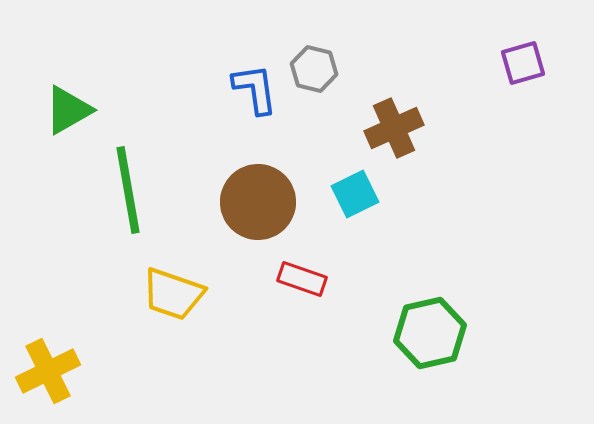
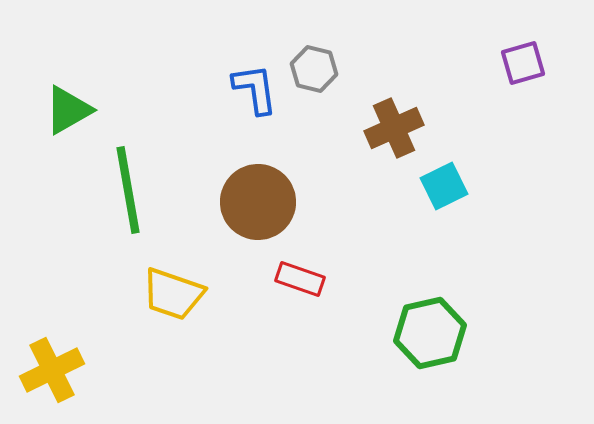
cyan square: moved 89 px right, 8 px up
red rectangle: moved 2 px left
yellow cross: moved 4 px right, 1 px up
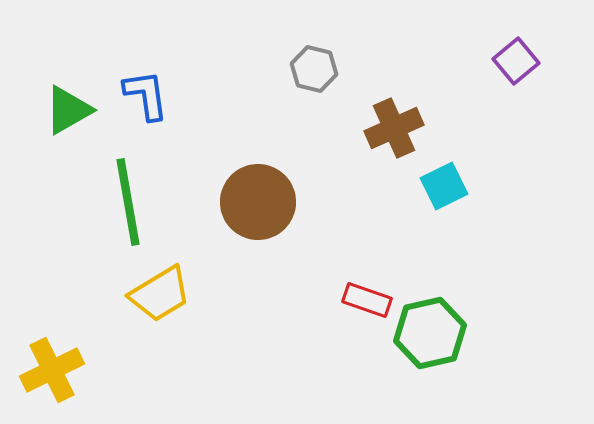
purple square: moved 7 px left, 2 px up; rotated 24 degrees counterclockwise
blue L-shape: moved 109 px left, 6 px down
green line: moved 12 px down
red rectangle: moved 67 px right, 21 px down
yellow trapezoid: moved 13 px left; rotated 50 degrees counterclockwise
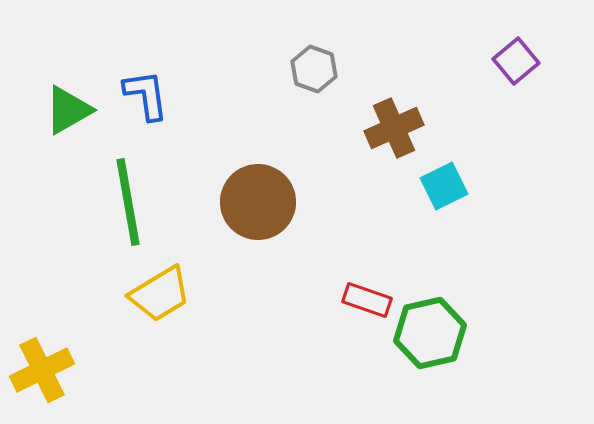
gray hexagon: rotated 6 degrees clockwise
yellow cross: moved 10 px left
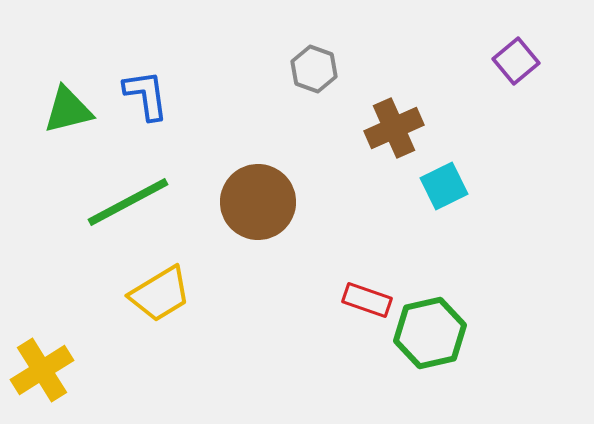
green triangle: rotated 16 degrees clockwise
green line: rotated 72 degrees clockwise
yellow cross: rotated 6 degrees counterclockwise
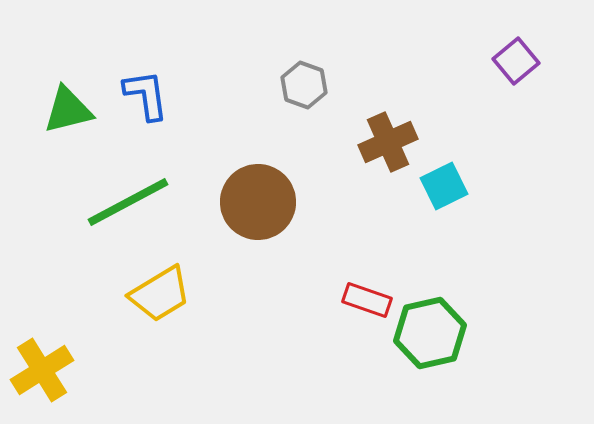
gray hexagon: moved 10 px left, 16 px down
brown cross: moved 6 px left, 14 px down
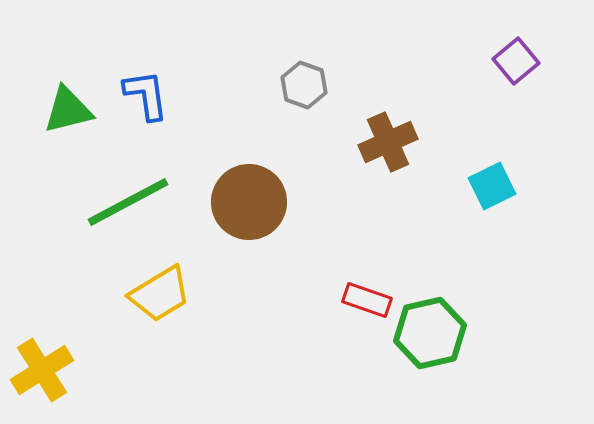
cyan square: moved 48 px right
brown circle: moved 9 px left
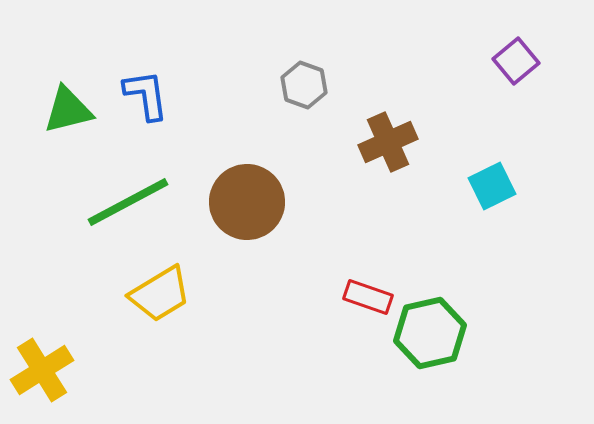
brown circle: moved 2 px left
red rectangle: moved 1 px right, 3 px up
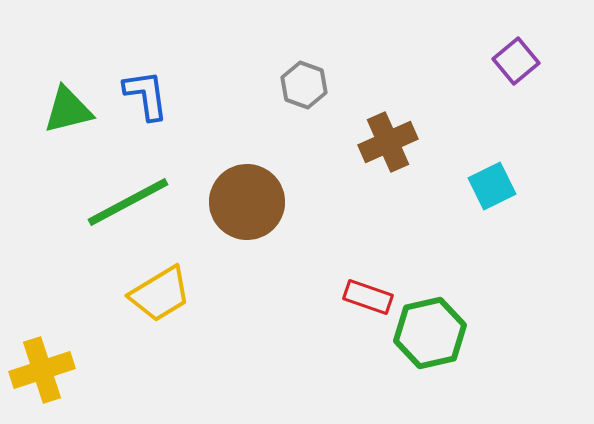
yellow cross: rotated 14 degrees clockwise
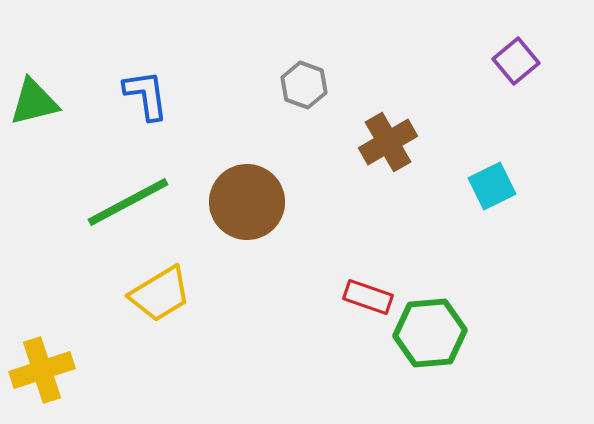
green triangle: moved 34 px left, 8 px up
brown cross: rotated 6 degrees counterclockwise
green hexagon: rotated 8 degrees clockwise
